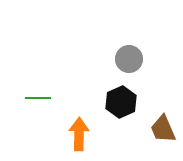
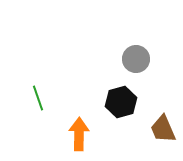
gray circle: moved 7 px right
green line: rotated 70 degrees clockwise
black hexagon: rotated 8 degrees clockwise
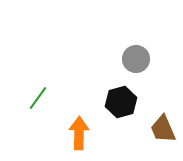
green line: rotated 55 degrees clockwise
orange arrow: moved 1 px up
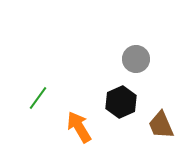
black hexagon: rotated 8 degrees counterclockwise
brown trapezoid: moved 2 px left, 4 px up
orange arrow: moved 6 px up; rotated 32 degrees counterclockwise
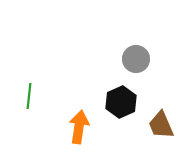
green line: moved 9 px left, 2 px up; rotated 30 degrees counterclockwise
orange arrow: rotated 40 degrees clockwise
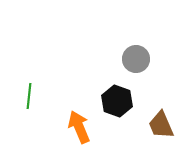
black hexagon: moved 4 px left, 1 px up; rotated 16 degrees counterclockwise
orange arrow: rotated 32 degrees counterclockwise
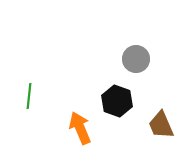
orange arrow: moved 1 px right, 1 px down
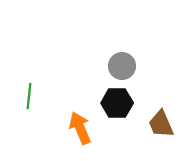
gray circle: moved 14 px left, 7 px down
black hexagon: moved 2 px down; rotated 20 degrees counterclockwise
brown trapezoid: moved 1 px up
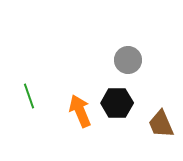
gray circle: moved 6 px right, 6 px up
green line: rotated 25 degrees counterclockwise
orange arrow: moved 17 px up
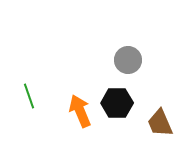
brown trapezoid: moved 1 px left, 1 px up
